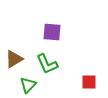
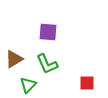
purple square: moved 4 px left
red square: moved 2 px left, 1 px down
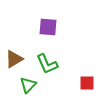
purple square: moved 5 px up
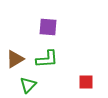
brown triangle: moved 1 px right
green L-shape: moved 5 px up; rotated 70 degrees counterclockwise
red square: moved 1 px left, 1 px up
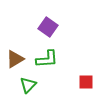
purple square: rotated 30 degrees clockwise
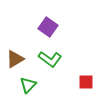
green L-shape: moved 3 px right; rotated 40 degrees clockwise
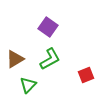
green L-shape: rotated 65 degrees counterclockwise
red square: moved 7 px up; rotated 21 degrees counterclockwise
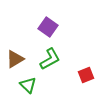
green triangle: rotated 30 degrees counterclockwise
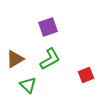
purple square: rotated 36 degrees clockwise
